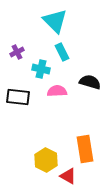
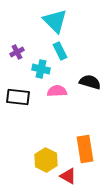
cyan rectangle: moved 2 px left, 1 px up
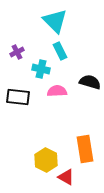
red triangle: moved 2 px left, 1 px down
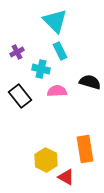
black rectangle: moved 2 px right, 1 px up; rotated 45 degrees clockwise
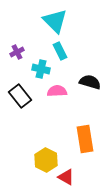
orange rectangle: moved 10 px up
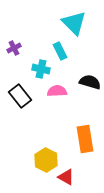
cyan triangle: moved 19 px right, 2 px down
purple cross: moved 3 px left, 4 px up
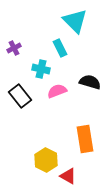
cyan triangle: moved 1 px right, 2 px up
cyan rectangle: moved 3 px up
pink semicircle: rotated 18 degrees counterclockwise
red triangle: moved 2 px right, 1 px up
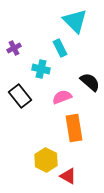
black semicircle: rotated 25 degrees clockwise
pink semicircle: moved 5 px right, 6 px down
orange rectangle: moved 11 px left, 11 px up
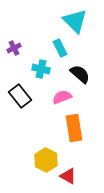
black semicircle: moved 10 px left, 8 px up
